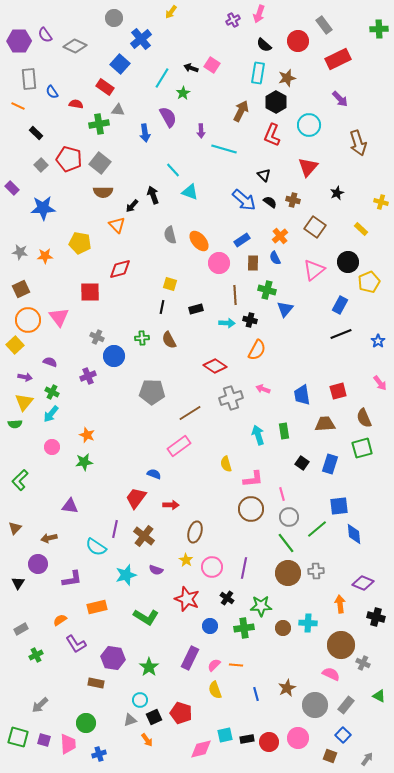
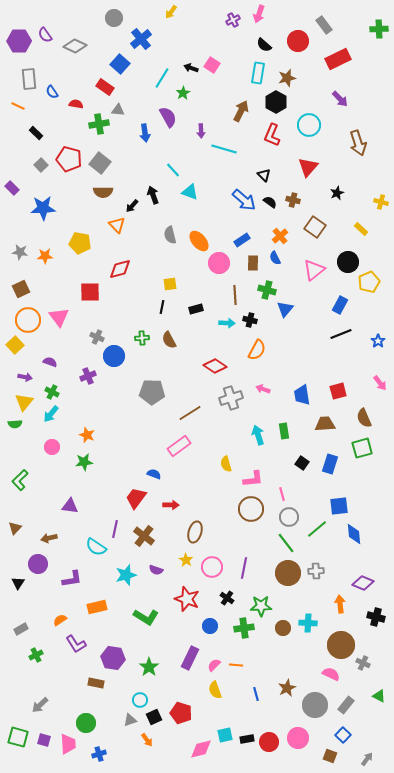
yellow square at (170, 284): rotated 24 degrees counterclockwise
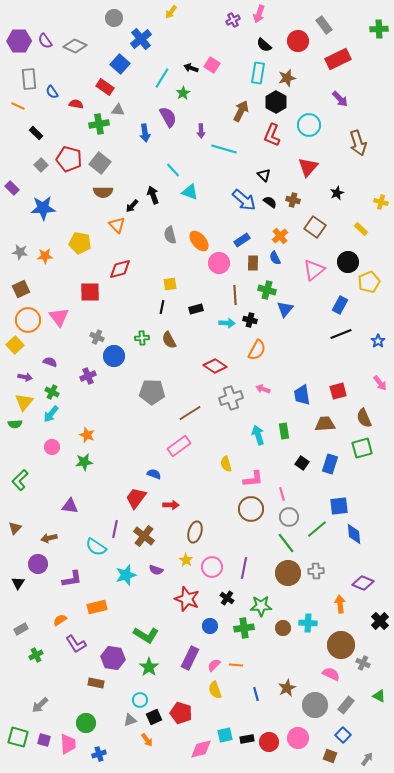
purple semicircle at (45, 35): moved 6 px down
green L-shape at (146, 617): moved 18 px down
black cross at (376, 617): moved 4 px right, 4 px down; rotated 30 degrees clockwise
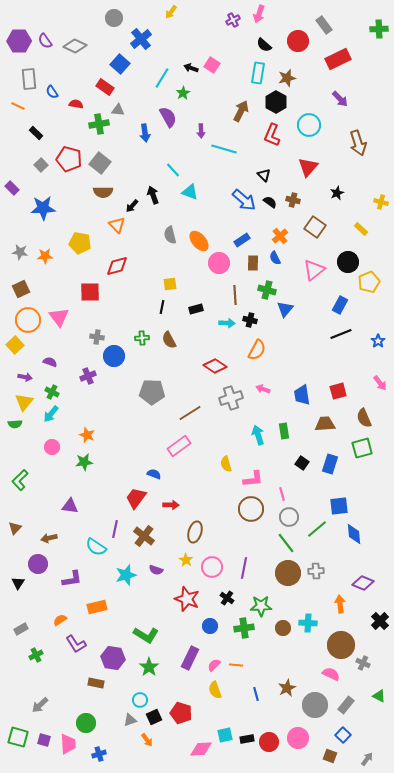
red diamond at (120, 269): moved 3 px left, 3 px up
gray cross at (97, 337): rotated 16 degrees counterclockwise
pink diamond at (201, 749): rotated 10 degrees clockwise
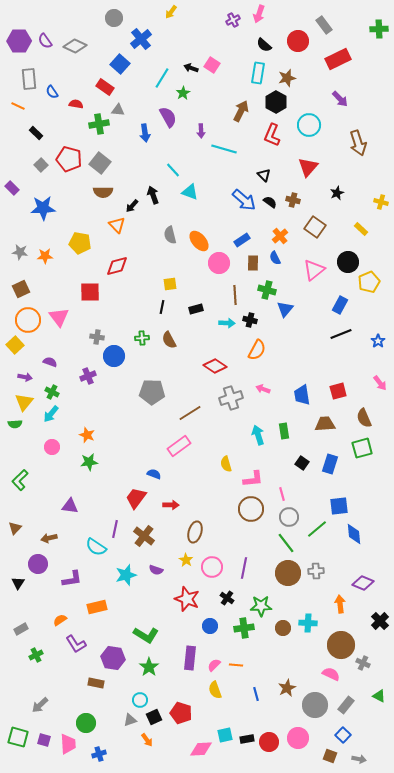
green star at (84, 462): moved 5 px right
purple rectangle at (190, 658): rotated 20 degrees counterclockwise
gray arrow at (367, 759): moved 8 px left; rotated 64 degrees clockwise
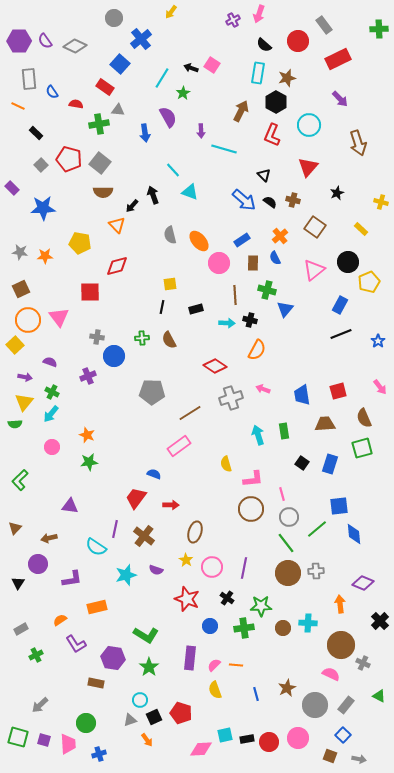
pink arrow at (380, 383): moved 4 px down
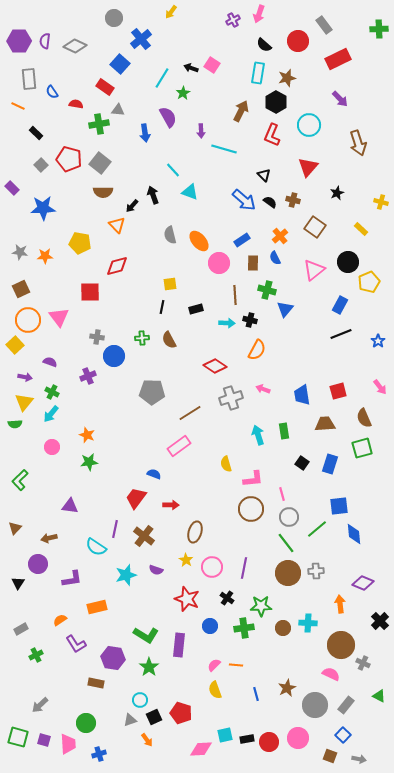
purple semicircle at (45, 41): rotated 42 degrees clockwise
purple rectangle at (190, 658): moved 11 px left, 13 px up
